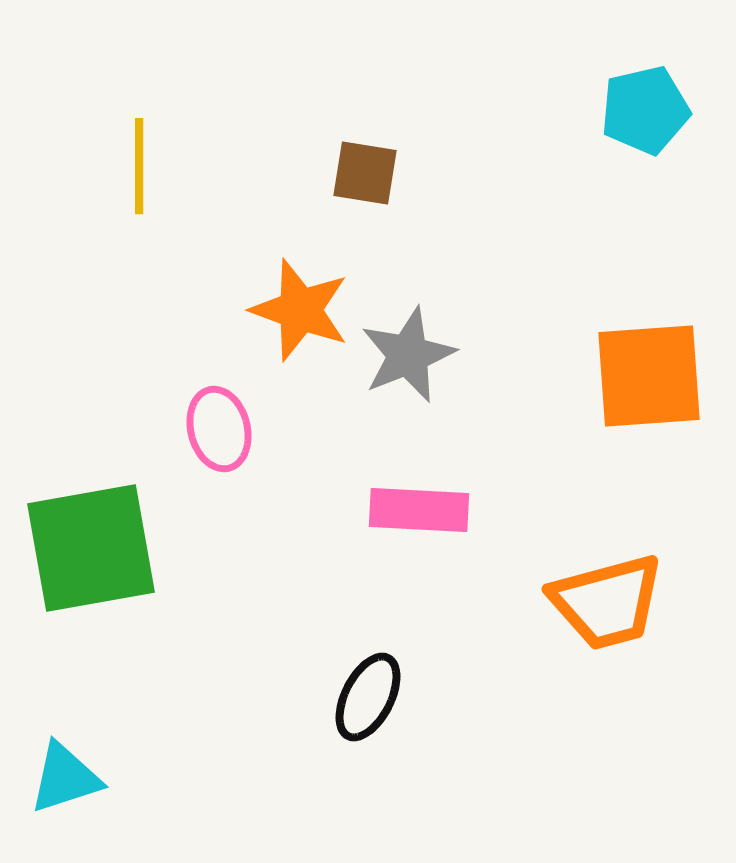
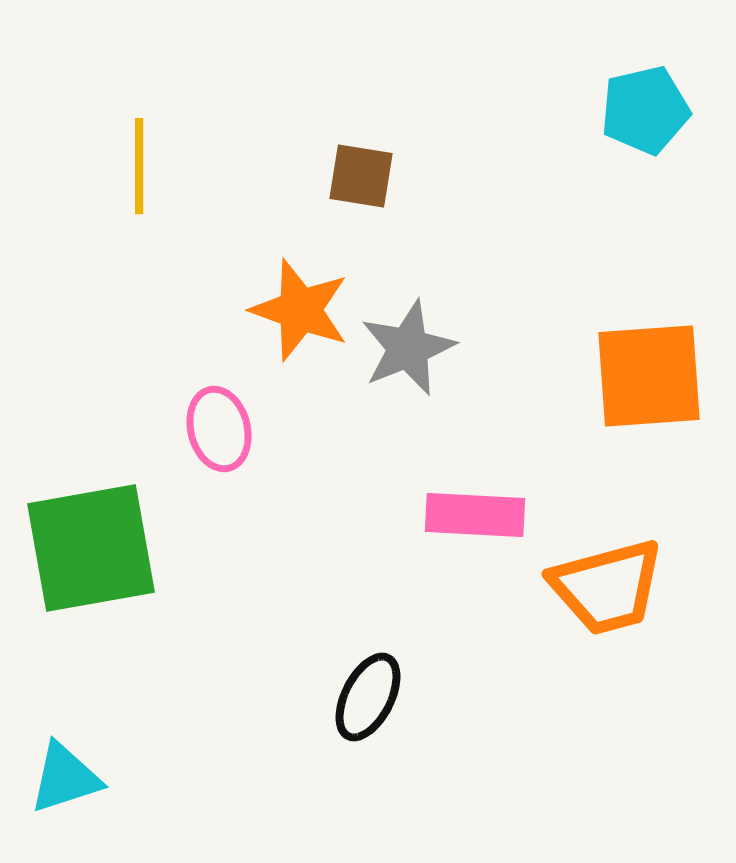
brown square: moved 4 px left, 3 px down
gray star: moved 7 px up
pink rectangle: moved 56 px right, 5 px down
orange trapezoid: moved 15 px up
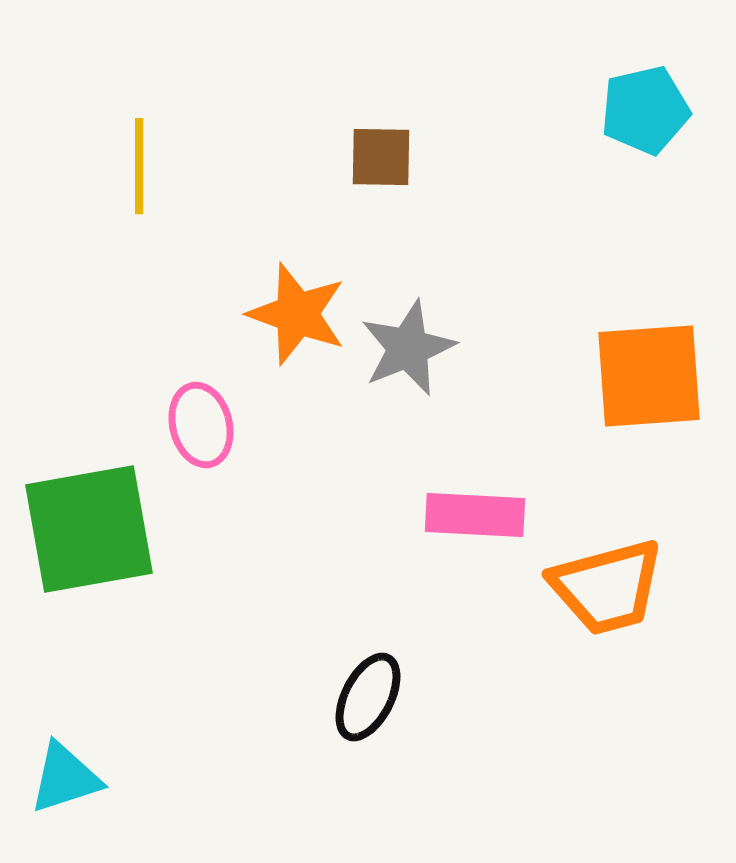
brown square: moved 20 px right, 19 px up; rotated 8 degrees counterclockwise
orange star: moved 3 px left, 4 px down
pink ellipse: moved 18 px left, 4 px up
green square: moved 2 px left, 19 px up
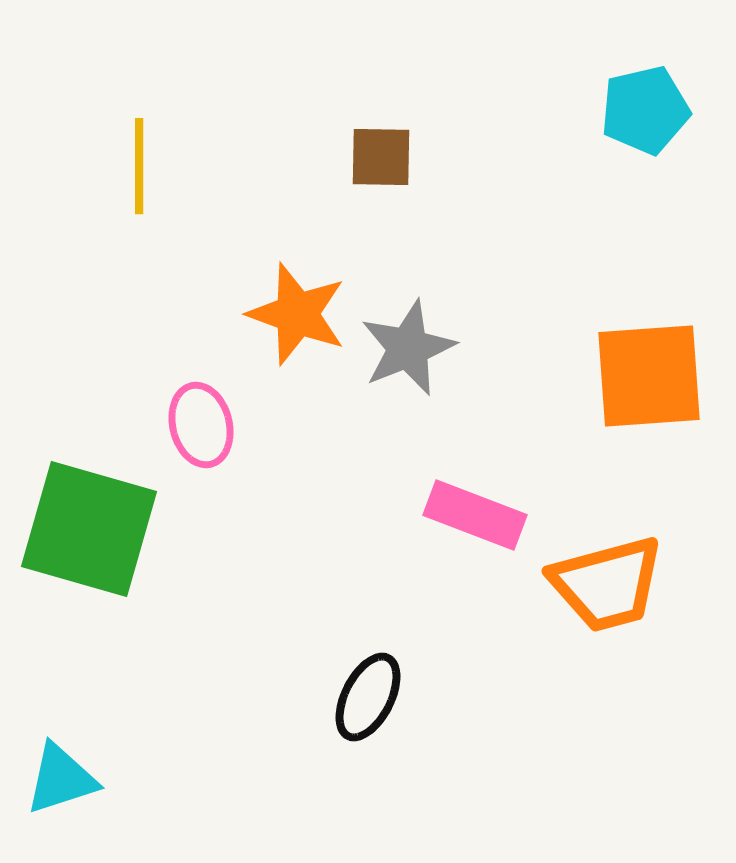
pink rectangle: rotated 18 degrees clockwise
green square: rotated 26 degrees clockwise
orange trapezoid: moved 3 px up
cyan triangle: moved 4 px left, 1 px down
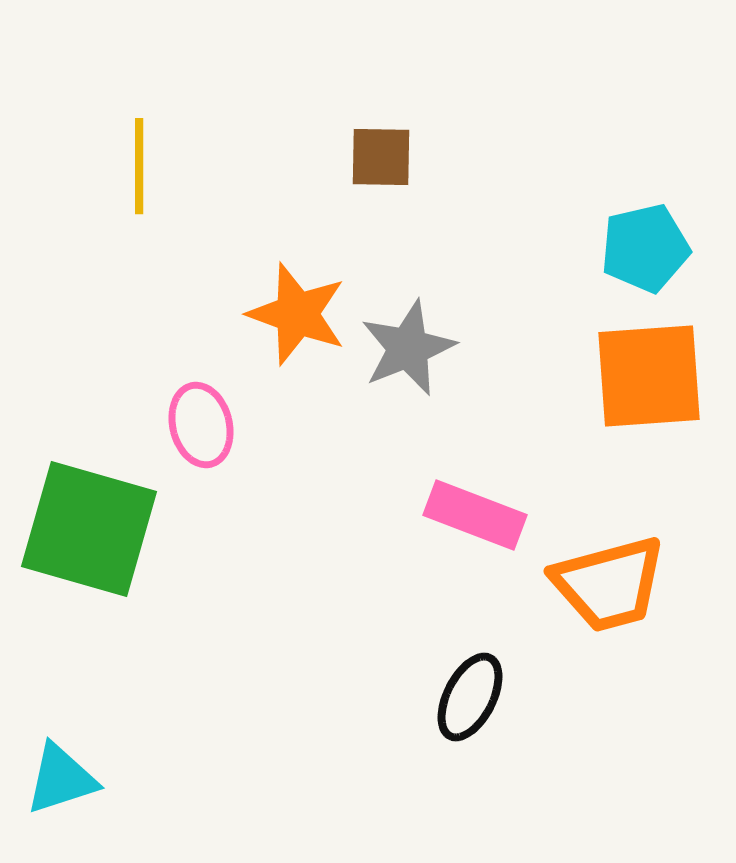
cyan pentagon: moved 138 px down
orange trapezoid: moved 2 px right
black ellipse: moved 102 px right
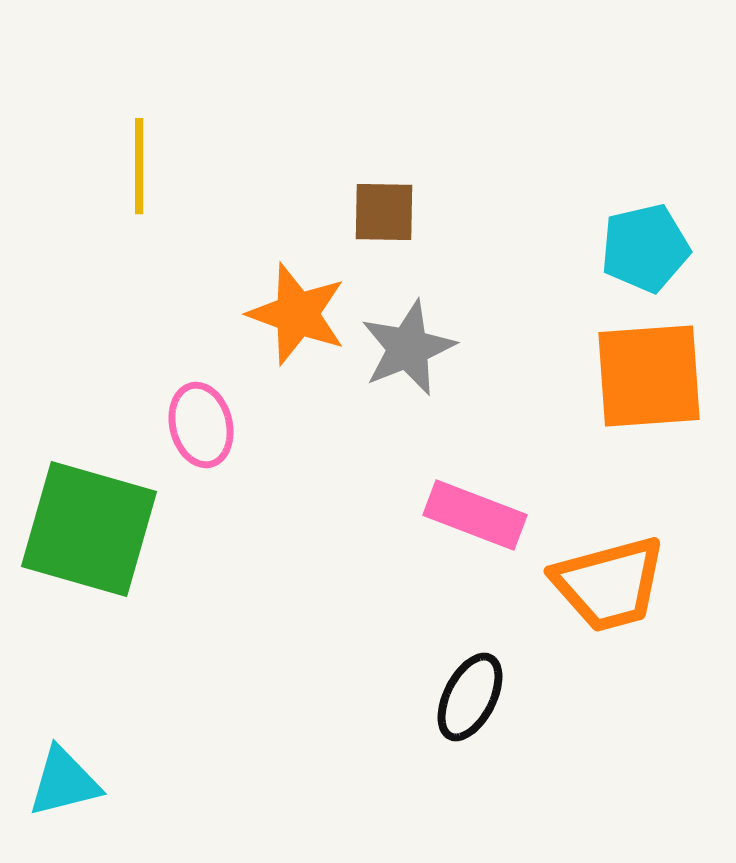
brown square: moved 3 px right, 55 px down
cyan triangle: moved 3 px right, 3 px down; rotated 4 degrees clockwise
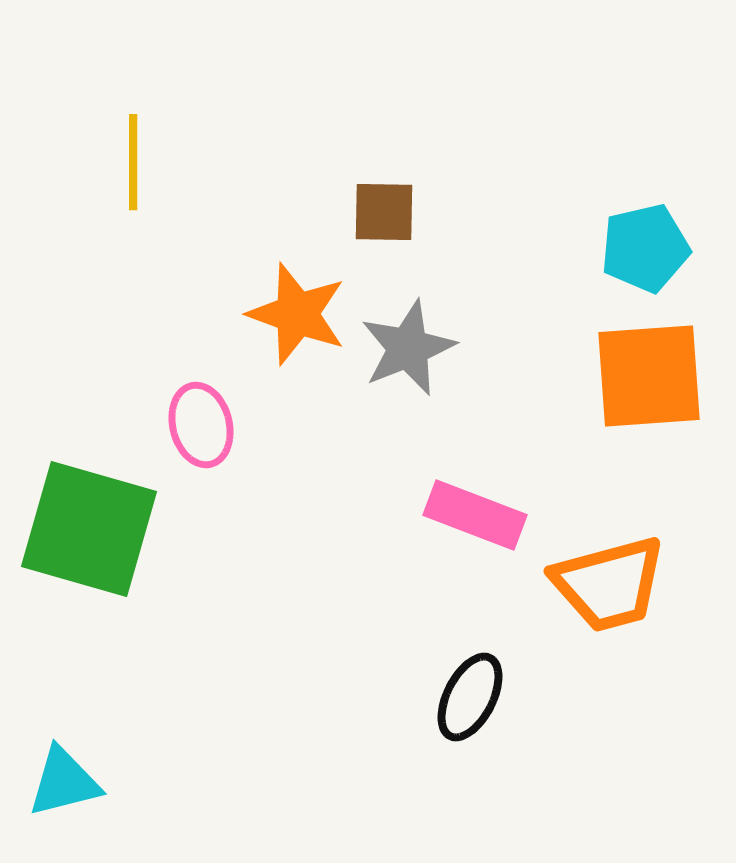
yellow line: moved 6 px left, 4 px up
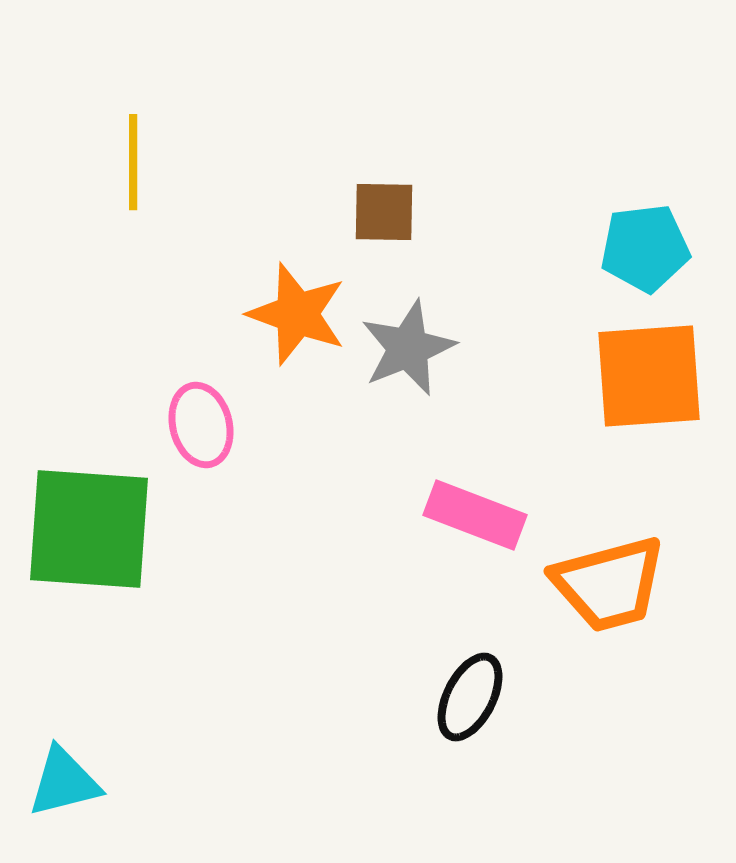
cyan pentagon: rotated 6 degrees clockwise
green square: rotated 12 degrees counterclockwise
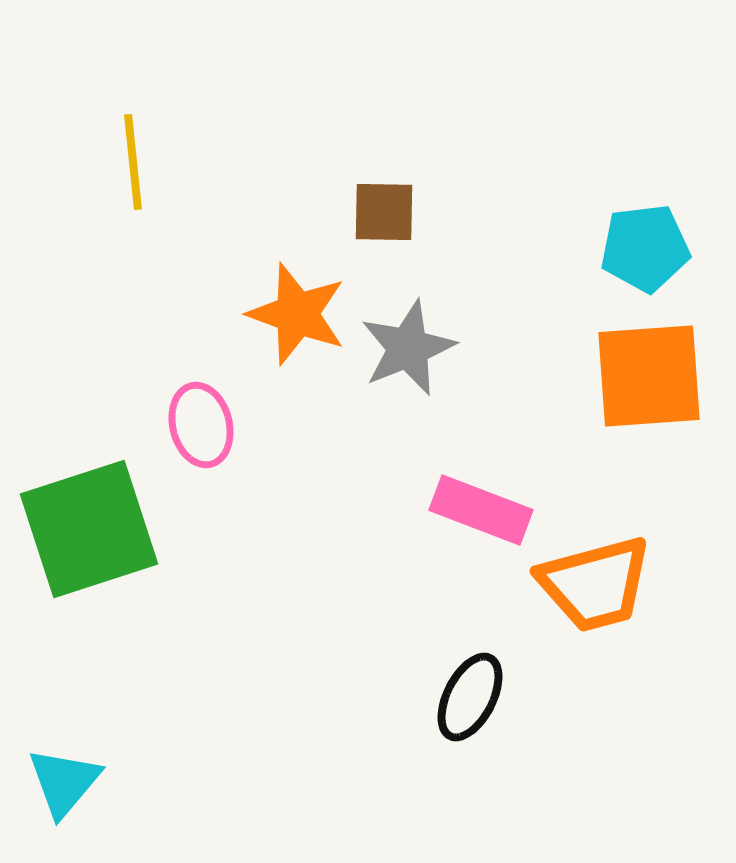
yellow line: rotated 6 degrees counterclockwise
pink rectangle: moved 6 px right, 5 px up
green square: rotated 22 degrees counterclockwise
orange trapezoid: moved 14 px left
cyan triangle: rotated 36 degrees counterclockwise
